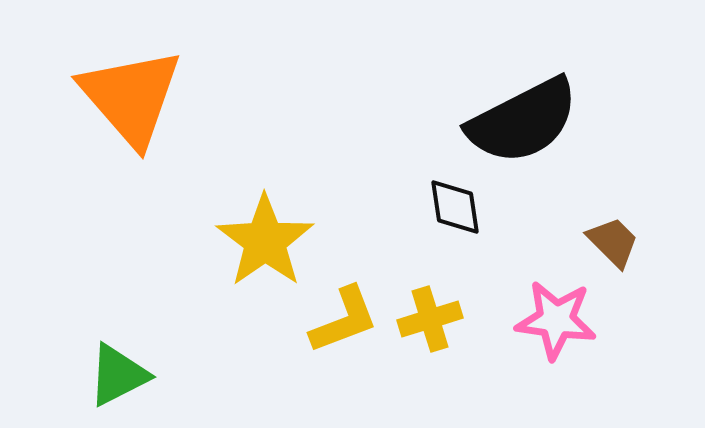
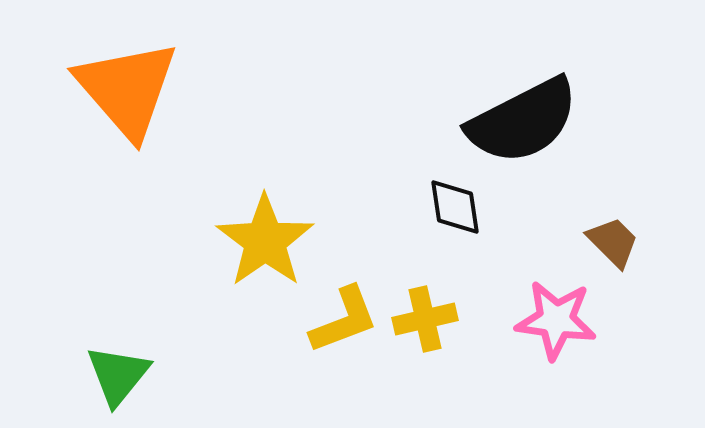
orange triangle: moved 4 px left, 8 px up
yellow cross: moved 5 px left; rotated 4 degrees clockwise
green triangle: rotated 24 degrees counterclockwise
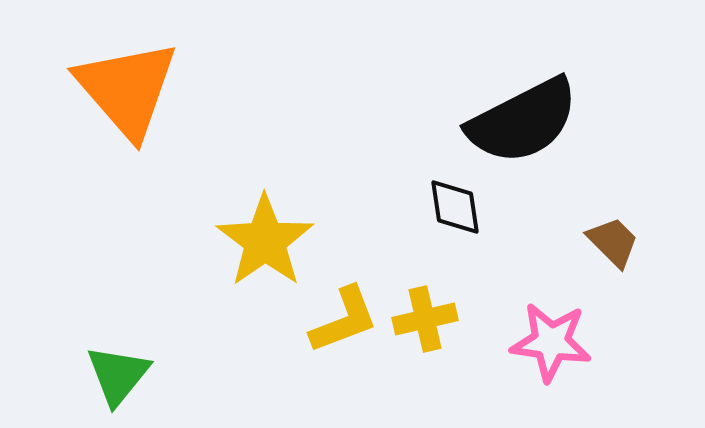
pink star: moved 5 px left, 22 px down
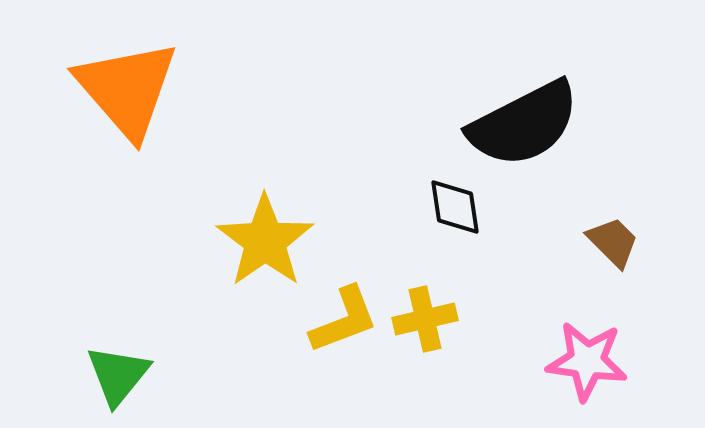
black semicircle: moved 1 px right, 3 px down
pink star: moved 36 px right, 19 px down
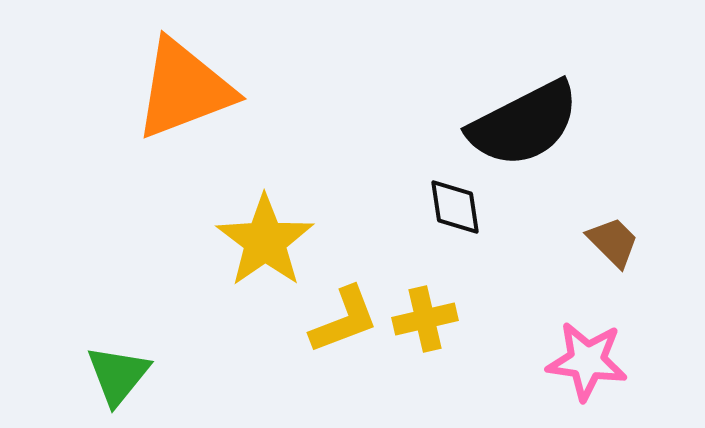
orange triangle: moved 57 px right; rotated 50 degrees clockwise
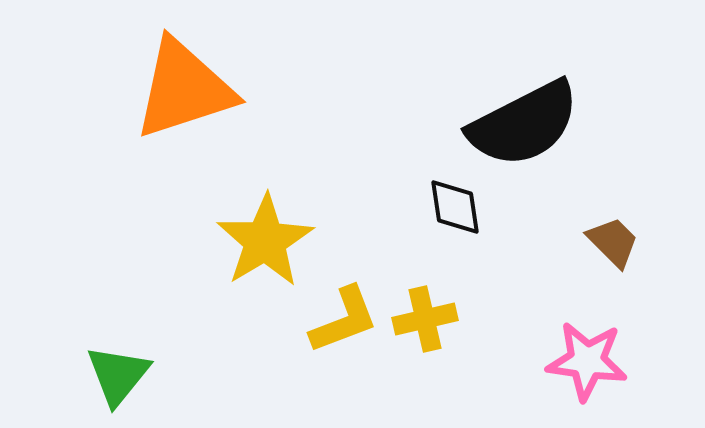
orange triangle: rotated 3 degrees clockwise
yellow star: rotated 4 degrees clockwise
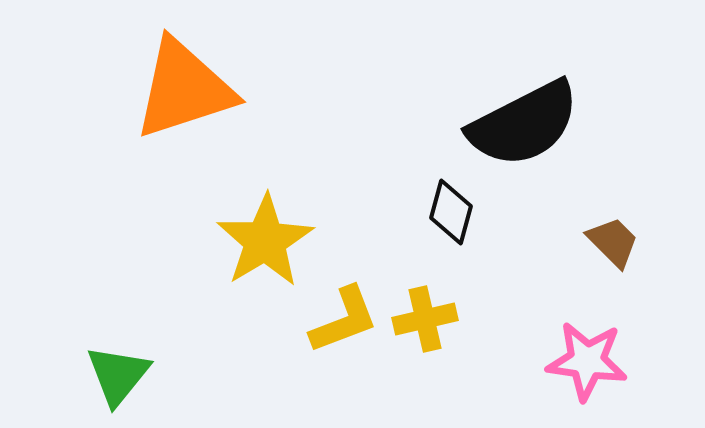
black diamond: moved 4 px left, 5 px down; rotated 24 degrees clockwise
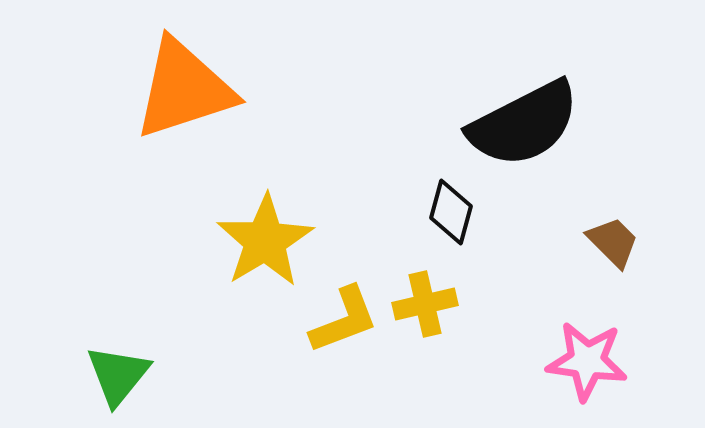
yellow cross: moved 15 px up
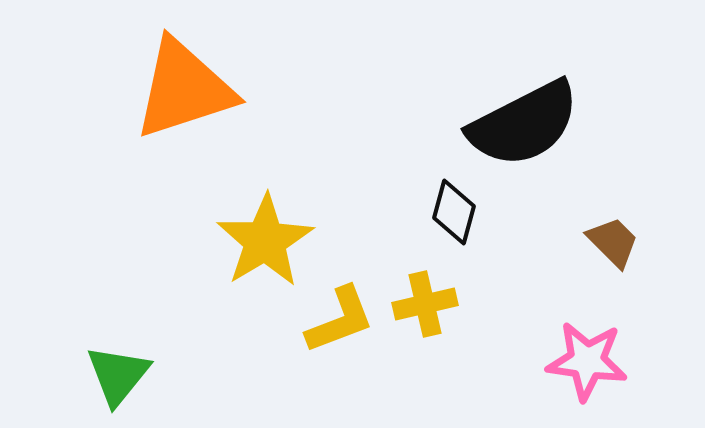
black diamond: moved 3 px right
yellow L-shape: moved 4 px left
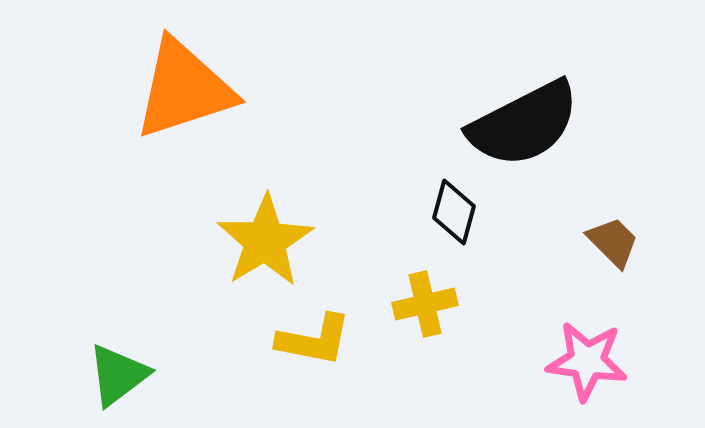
yellow L-shape: moved 26 px left, 20 px down; rotated 32 degrees clockwise
green triangle: rotated 14 degrees clockwise
